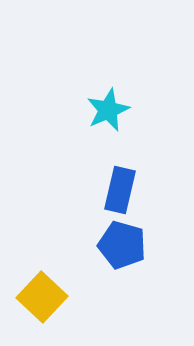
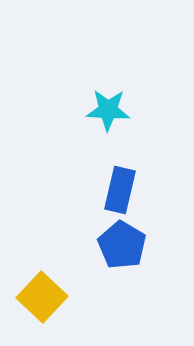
cyan star: rotated 27 degrees clockwise
blue pentagon: rotated 15 degrees clockwise
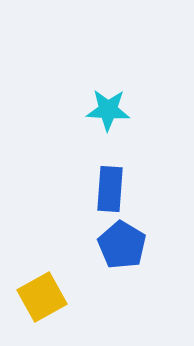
blue rectangle: moved 10 px left, 1 px up; rotated 9 degrees counterclockwise
yellow square: rotated 18 degrees clockwise
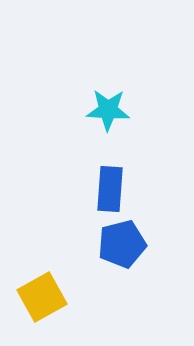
blue pentagon: moved 1 px up; rotated 27 degrees clockwise
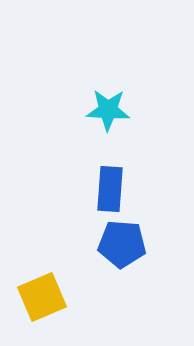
blue pentagon: rotated 18 degrees clockwise
yellow square: rotated 6 degrees clockwise
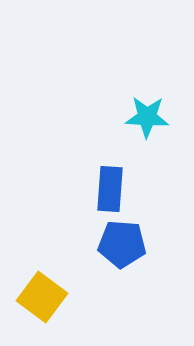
cyan star: moved 39 px right, 7 px down
yellow square: rotated 30 degrees counterclockwise
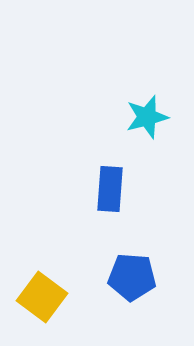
cyan star: rotated 18 degrees counterclockwise
blue pentagon: moved 10 px right, 33 px down
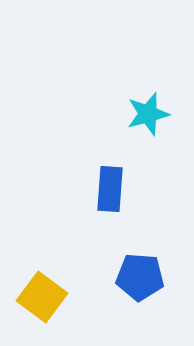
cyan star: moved 1 px right, 3 px up
blue pentagon: moved 8 px right
